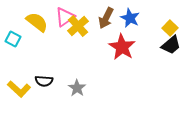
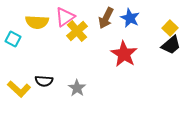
yellow semicircle: rotated 145 degrees clockwise
yellow cross: moved 1 px left, 5 px down
red star: moved 2 px right, 7 px down
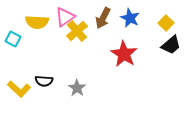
brown arrow: moved 3 px left
yellow square: moved 4 px left, 5 px up
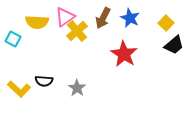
black trapezoid: moved 3 px right
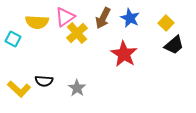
yellow cross: moved 2 px down
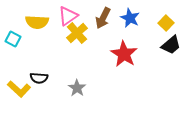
pink triangle: moved 3 px right, 1 px up
black trapezoid: moved 3 px left
black semicircle: moved 5 px left, 3 px up
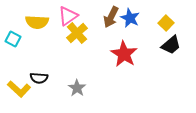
brown arrow: moved 8 px right, 1 px up
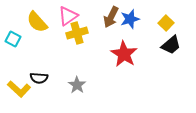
blue star: moved 1 px down; rotated 30 degrees clockwise
yellow semicircle: rotated 45 degrees clockwise
yellow cross: rotated 25 degrees clockwise
gray star: moved 3 px up
